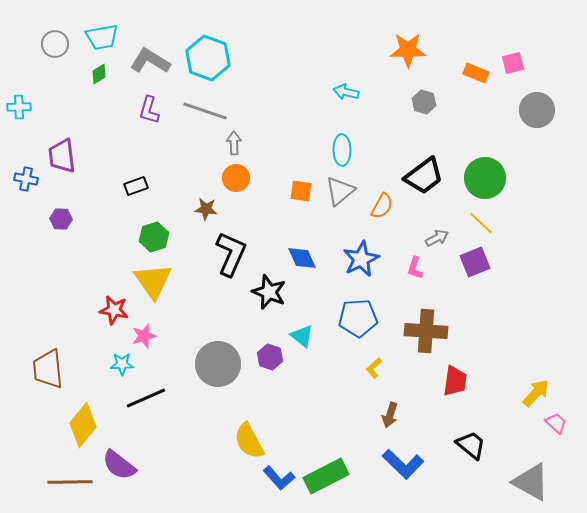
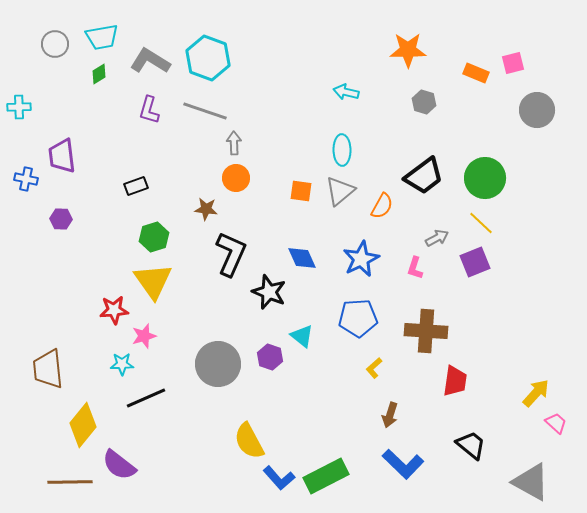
red star at (114, 310): rotated 16 degrees counterclockwise
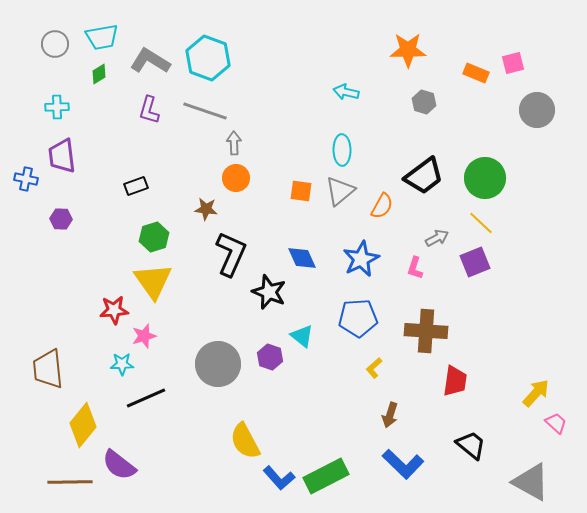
cyan cross at (19, 107): moved 38 px right
yellow semicircle at (249, 441): moved 4 px left
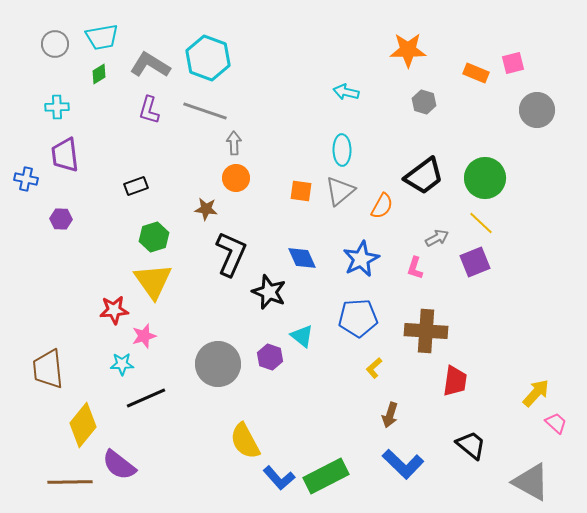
gray L-shape at (150, 61): moved 4 px down
purple trapezoid at (62, 156): moved 3 px right, 1 px up
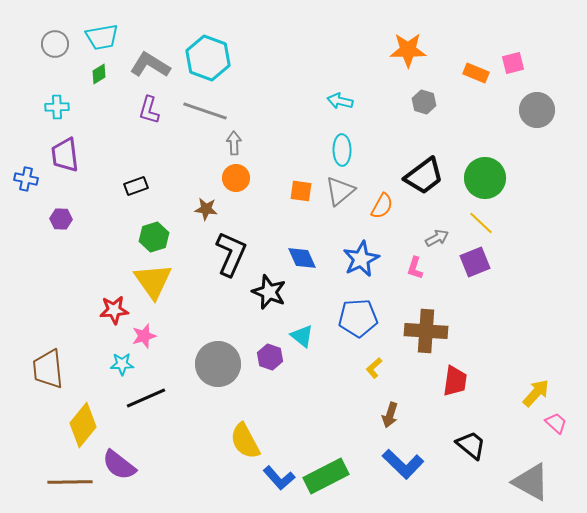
cyan arrow at (346, 92): moved 6 px left, 9 px down
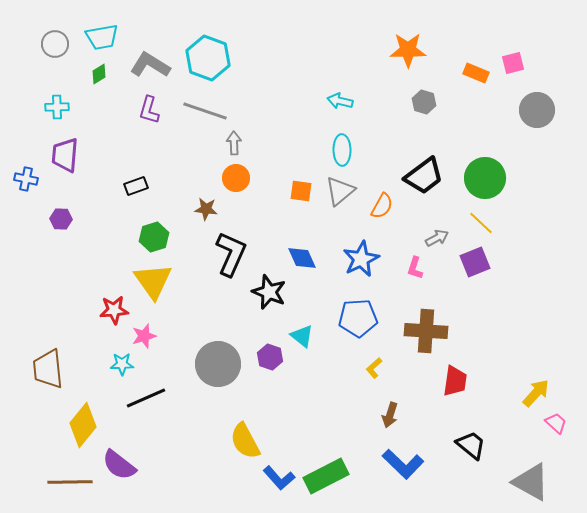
purple trapezoid at (65, 155): rotated 12 degrees clockwise
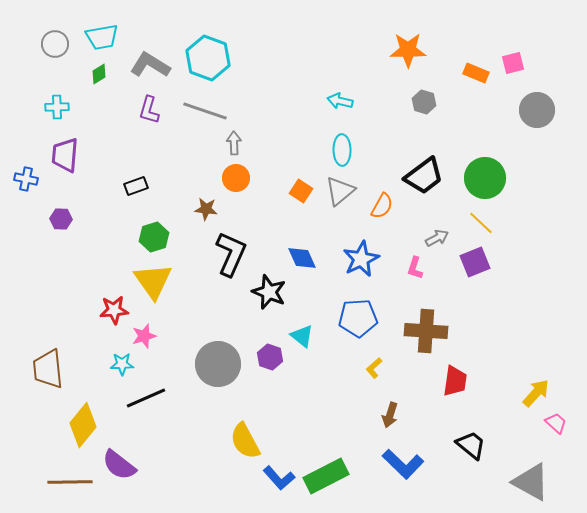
orange square at (301, 191): rotated 25 degrees clockwise
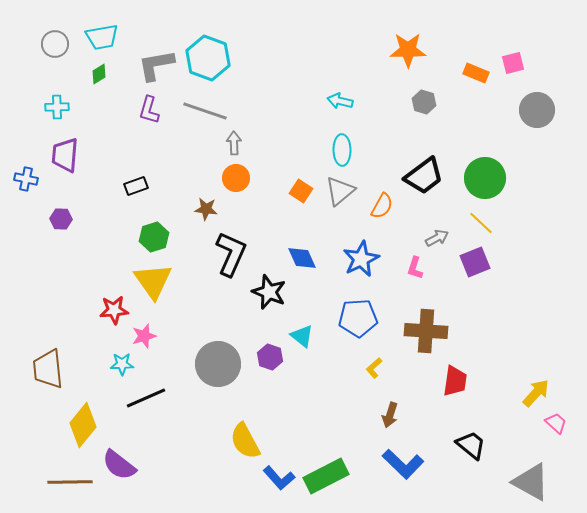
gray L-shape at (150, 65): moved 6 px right; rotated 42 degrees counterclockwise
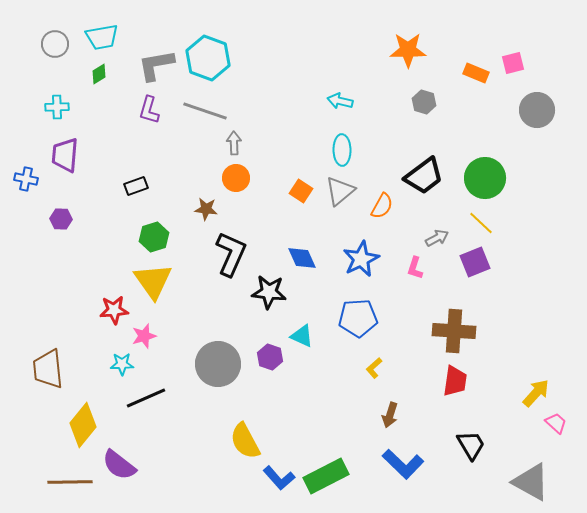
black star at (269, 292): rotated 16 degrees counterclockwise
brown cross at (426, 331): moved 28 px right
cyan triangle at (302, 336): rotated 15 degrees counterclockwise
black trapezoid at (471, 445): rotated 20 degrees clockwise
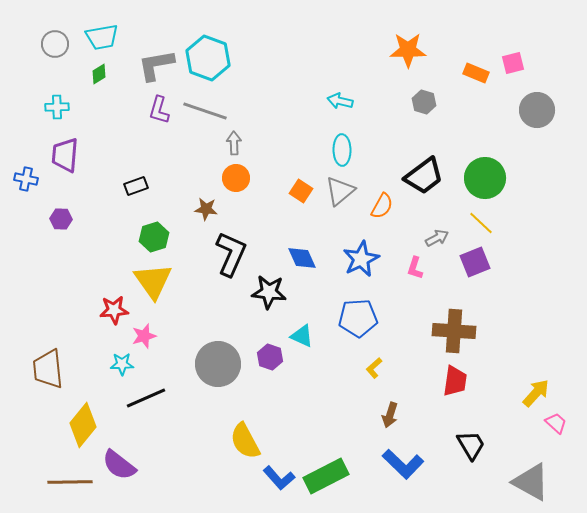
purple L-shape at (149, 110): moved 10 px right
